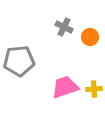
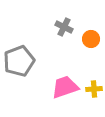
orange circle: moved 1 px right, 2 px down
gray pentagon: rotated 16 degrees counterclockwise
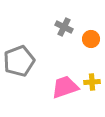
yellow cross: moved 2 px left, 7 px up
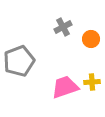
gray cross: moved 1 px left; rotated 36 degrees clockwise
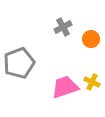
gray pentagon: moved 2 px down
yellow cross: rotated 28 degrees clockwise
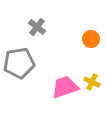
gray cross: moved 26 px left; rotated 24 degrees counterclockwise
gray pentagon: rotated 12 degrees clockwise
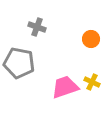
gray cross: rotated 18 degrees counterclockwise
gray pentagon: rotated 20 degrees clockwise
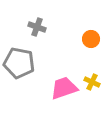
pink trapezoid: moved 1 px left, 1 px down
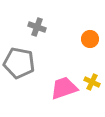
orange circle: moved 1 px left
